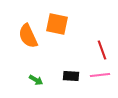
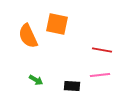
red line: rotated 60 degrees counterclockwise
black rectangle: moved 1 px right, 10 px down
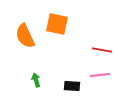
orange semicircle: moved 3 px left
green arrow: rotated 136 degrees counterclockwise
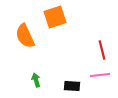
orange square: moved 2 px left, 7 px up; rotated 30 degrees counterclockwise
red line: rotated 66 degrees clockwise
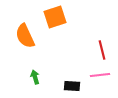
green arrow: moved 1 px left, 3 px up
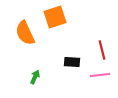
orange semicircle: moved 3 px up
green arrow: rotated 40 degrees clockwise
black rectangle: moved 24 px up
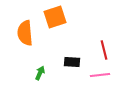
orange semicircle: rotated 20 degrees clockwise
red line: moved 2 px right
green arrow: moved 5 px right, 4 px up
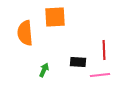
orange square: rotated 15 degrees clockwise
red line: rotated 12 degrees clockwise
black rectangle: moved 6 px right
green arrow: moved 4 px right, 3 px up
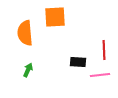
green arrow: moved 16 px left
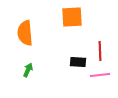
orange square: moved 17 px right
red line: moved 4 px left, 1 px down
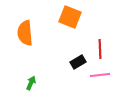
orange square: moved 2 px left; rotated 25 degrees clockwise
red line: moved 2 px up
black rectangle: rotated 35 degrees counterclockwise
green arrow: moved 3 px right, 13 px down
